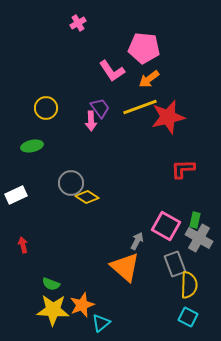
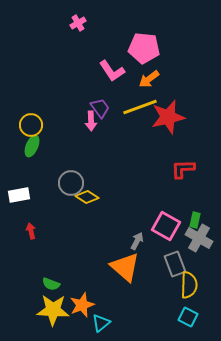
yellow circle: moved 15 px left, 17 px down
green ellipse: rotated 55 degrees counterclockwise
white rectangle: moved 3 px right; rotated 15 degrees clockwise
red arrow: moved 8 px right, 14 px up
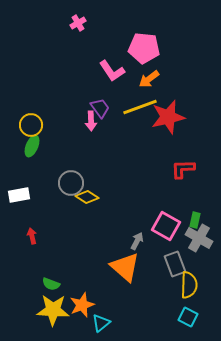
red arrow: moved 1 px right, 5 px down
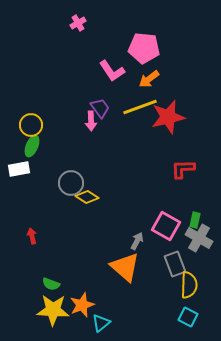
white rectangle: moved 26 px up
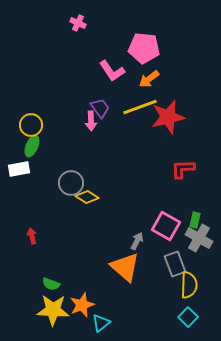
pink cross: rotated 35 degrees counterclockwise
cyan square: rotated 18 degrees clockwise
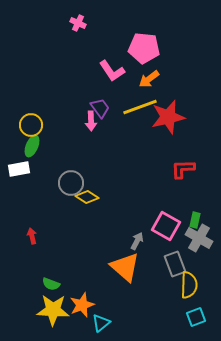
cyan square: moved 8 px right; rotated 24 degrees clockwise
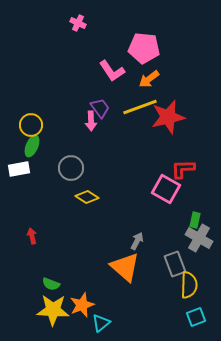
gray circle: moved 15 px up
pink square: moved 37 px up
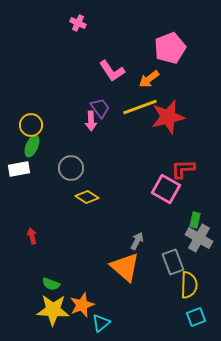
pink pentagon: moved 26 px right; rotated 28 degrees counterclockwise
gray rectangle: moved 2 px left, 2 px up
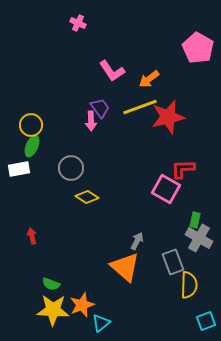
pink pentagon: moved 28 px right; rotated 20 degrees counterclockwise
cyan square: moved 10 px right, 4 px down
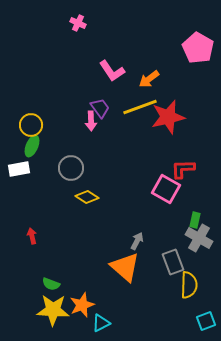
cyan triangle: rotated 12 degrees clockwise
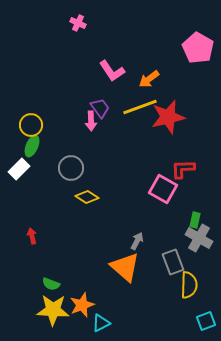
white rectangle: rotated 35 degrees counterclockwise
pink square: moved 3 px left
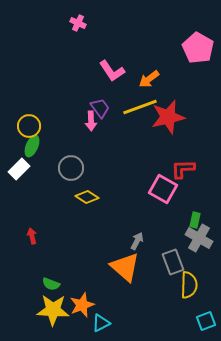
yellow circle: moved 2 px left, 1 px down
